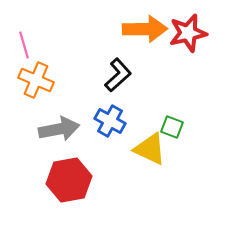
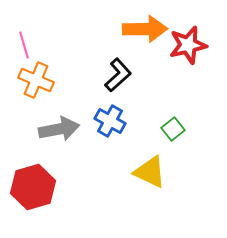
red star: moved 12 px down
green square: moved 1 px right, 2 px down; rotated 30 degrees clockwise
yellow triangle: moved 23 px down
red hexagon: moved 36 px left, 7 px down; rotated 6 degrees counterclockwise
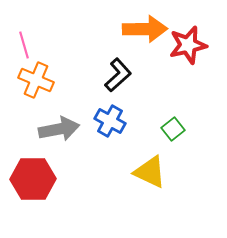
red hexagon: moved 8 px up; rotated 15 degrees clockwise
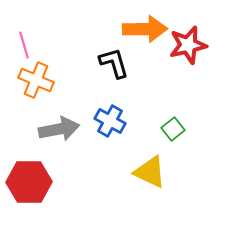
black L-shape: moved 4 px left, 12 px up; rotated 64 degrees counterclockwise
red hexagon: moved 4 px left, 3 px down
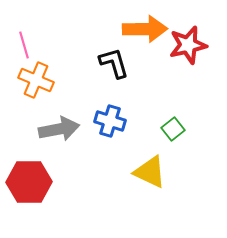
blue cross: rotated 12 degrees counterclockwise
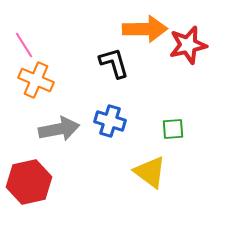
pink line: rotated 16 degrees counterclockwise
green square: rotated 35 degrees clockwise
yellow triangle: rotated 12 degrees clockwise
red hexagon: rotated 12 degrees counterclockwise
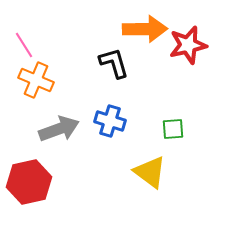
gray arrow: rotated 9 degrees counterclockwise
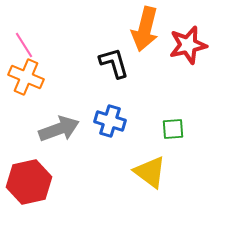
orange arrow: rotated 105 degrees clockwise
orange cross: moved 10 px left, 3 px up
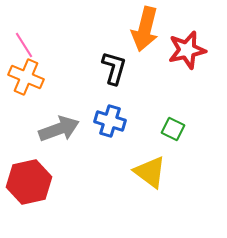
red star: moved 1 px left, 5 px down
black L-shape: moved 5 px down; rotated 32 degrees clockwise
green square: rotated 30 degrees clockwise
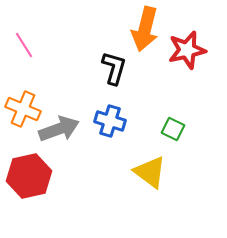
orange cross: moved 3 px left, 32 px down
red hexagon: moved 6 px up
